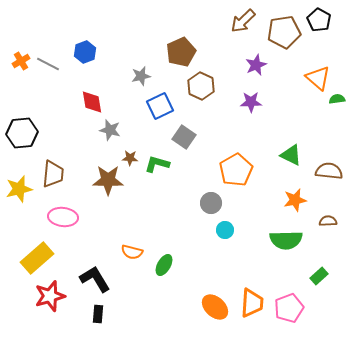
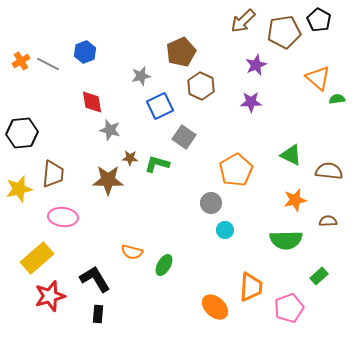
orange trapezoid at (252, 303): moved 1 px left, 16 px up
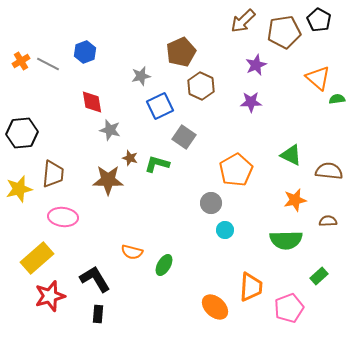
brown star at (130, 158): rotated 14 degrees clockwise
